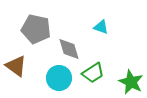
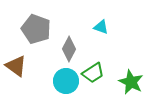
gray pentagon: rotated 8 degrees clockwise
gray diamond: rotated 45 degrees clockwise
cyan circle: moved 7 px right, 3 px down
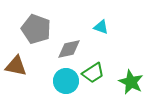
gray diamond: rotated 50 degrees clockwise
brown triangle: rotated 25 degrees counterclockwise
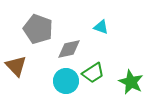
gray pentagon: moved 2 px right
brown triangle: rotated 35 degrees clockwise
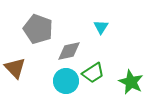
cyan triangle: rotated 42 degrees clockwise
gray diamond: moved 2 px down
brown triangle: moved 1 px left, 2 px down
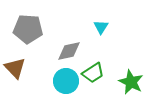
gray pentagon: moved 10 px left; rotated 16 degrees counterclockwise
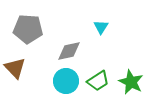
green trapezoid: moved 5 px right, 8 px down
